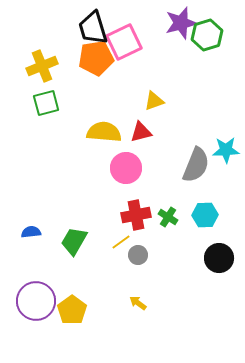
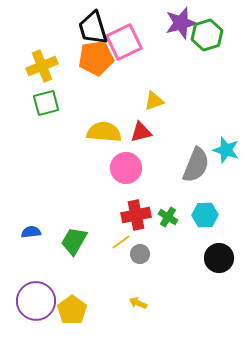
cyan star: rotated 20 degrees clockwise
gray circle: moved 2 px right, 1 px up
yellow arrow: rotated 12 degrees counterclockwise
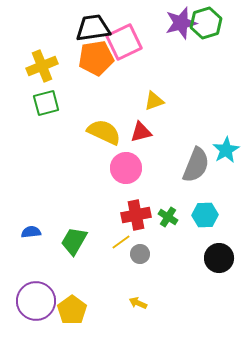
black trapezoid: rotated 99 degrees clockwise
green hexagon: moved 1 px left, 12 px up
yellow semicircle: rotated 20 degrees clockwise
cyan star: rotated 24 degrees clockwise
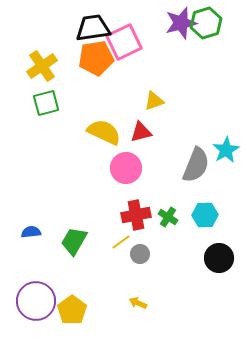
yellow cross: rotated 12 degrees counterclockwise
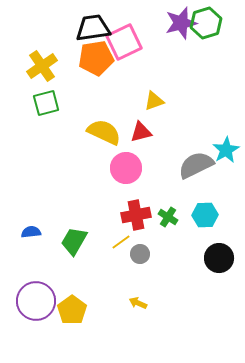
gray semicircle: rotated 138 degrees counterclockwise
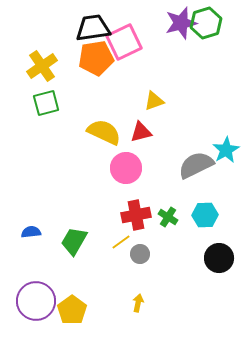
yellow arrow: rotated 78 degrees clockwise
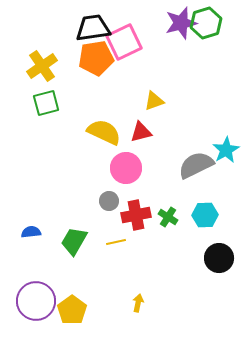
yellow line: moved 5 px left; rotated 24 degrees clockwise
gray circle: moved 31 px left, 53 px up
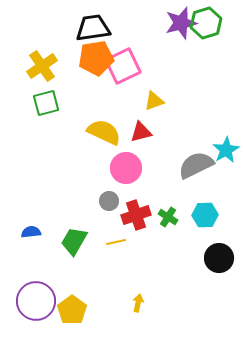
pink square: moved 1 px left, 24 px down
red cross: rotated 8 degrees counterclockwise
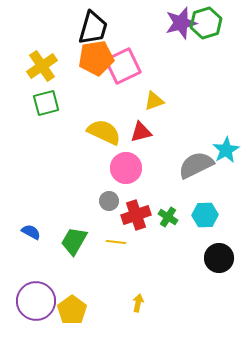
black trapezoid: rotated 114 degrees clockwise
blue semicircle: rotated 36 degrees clockwise
yellow line: rotated 18 degrees clockwise
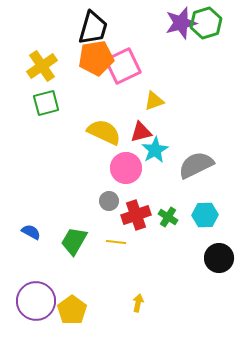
cyan star: moved 71 px left
